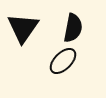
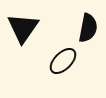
black semicircle: moved 15 px right
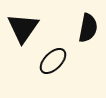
black ellipse: moved 10 px left
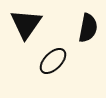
black triangle: moved 3 px right, 4 px up
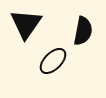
black semicircle: moved 5 px left, 3 px down
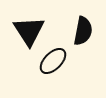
black triangle: moved 3 px right, 7 px down; rotated 8 degrees counterclockwise
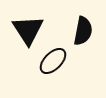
black triangle: moved 1 px left, 1 px up
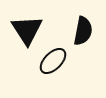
black triangle: moved 1 px left
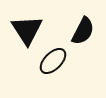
black semicircle: rotated 16 degrees clockwise
